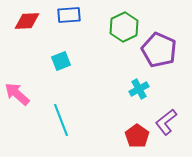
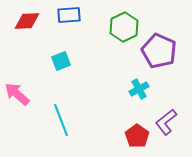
purple pentagon: moved 1 px down
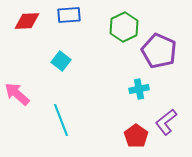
cyan square: rotated 30 degrees counterclockwise
cyan cross: rotated 18 degrees clockwise
red pentagon: moved 1 px left
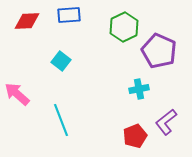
red pentagon: moved 1 px left; rotated 15 degrees clockwise
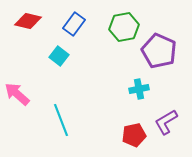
blue rectangle: moved 5 px right, 9 px down; rotated 50 degrees counterclockwise
red diamond: moved 1 px right; rotated 16 degrees clockwise
green hexagon: rotated 16 degrees clockwise
cyan square: moved 2 px left, 5 px up
purple L-shape: rotated 8 degrees clockwise
red pentagon: moved 1 px left, 1 px up; rotated 10 degrees clockwise
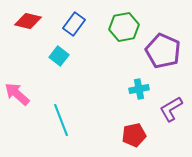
purple pentagon: moved 4 px right
purple L-shape: moved 5 px right, 13 px up
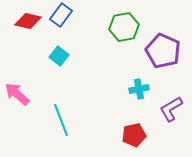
blue rectangle: moved 13 px left, 9 px up
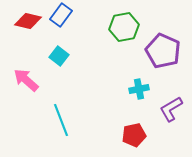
pink arrow: moved 9 px right, 14 px up
